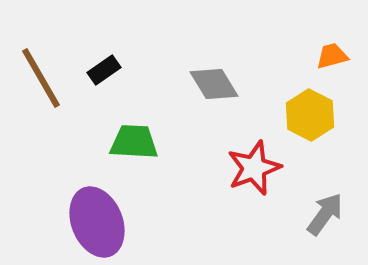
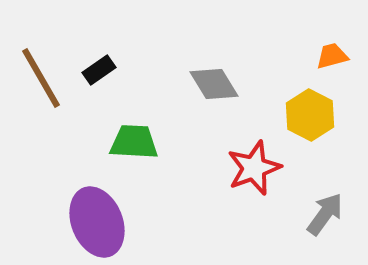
black rectangle: moved 5 px left
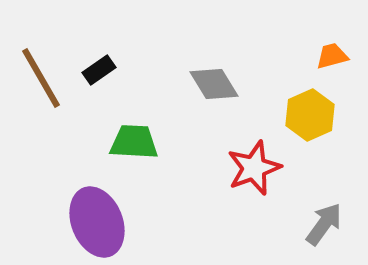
yellow hexagon: rotated 9 degrees clockwise
gray arrow: moved 1 px left, 10 px down
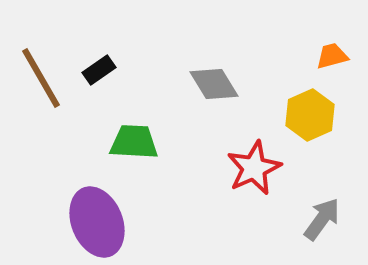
red star: rotated 4 degrees counterclockwise
gray arrow: moved 2 px left, 5 px up
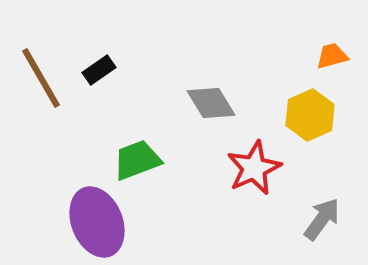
gray diamond: moved 3 px left, 19 px down
green trapezoid: moved 3 px right, 18 px down; rotated 24 degrees counterclockwise
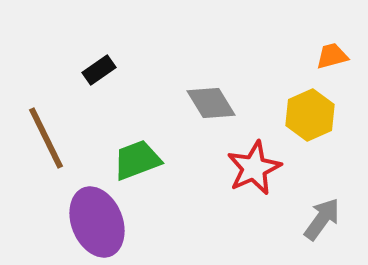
brown line: moved 5 px right, 60 px down; rotated 4 degrees clockwise
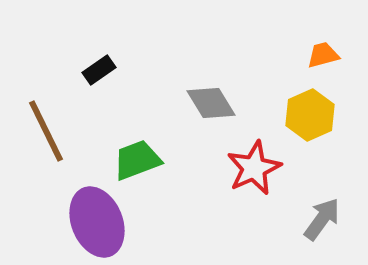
orange trapezoid: moved 9 px left, 1 px up
brown line: moved 7 px up
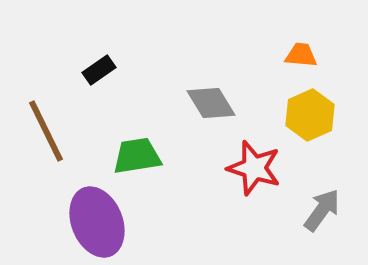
orange trapezoid: moved 22 px left; rotated 20 degrees clockwise
green trapezoid: moved 4 px up; rotated 12 degrees clockwise
red star: rotated 30 degrees counterclockwise
gray arrow: moved 9 px up
